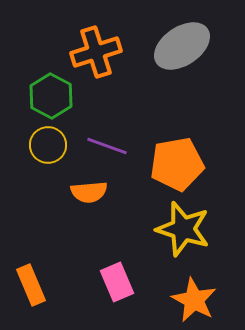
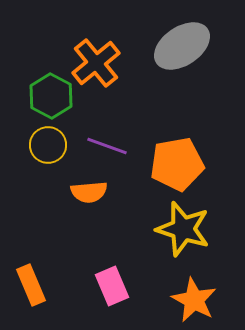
orange cross: moved 11 px down; rotated 21 degrees counterclockwise
pink rectangle: moved 5 px left, 4 px down
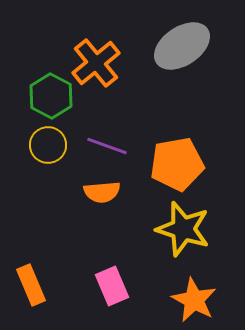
orange semicircle: moved 13 px right
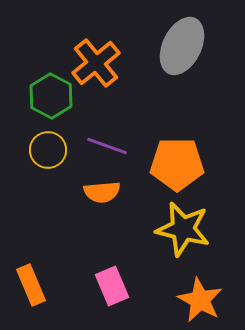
gray ellipse: rotated 30 degrees counterclockwise
yellow circle: moved 5 px down
orange pentagon: rotated 10 degrees clockwise
yellow star: rotated 4 degrees counterclockwise
orange star: moved 6 px right
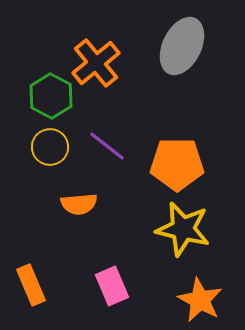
purple line: rotated 18 degrees clockwise
yellow circle: moved 2 px right, 3 px up
orange semicircle: moved 23 px left, 12 px down
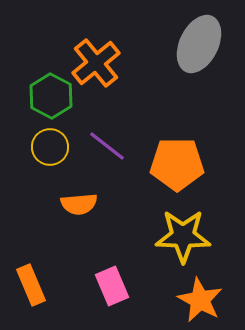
gray ellipse: moved 17 px right, 2 px up
yellow star: moved 7 px down; rotated 12 degrees counterclockwise
